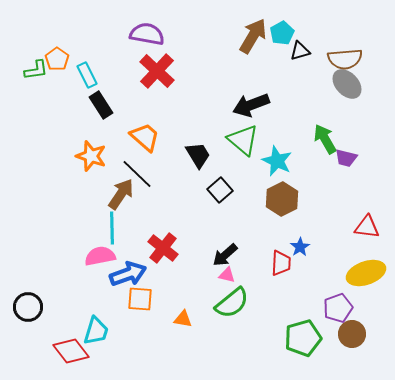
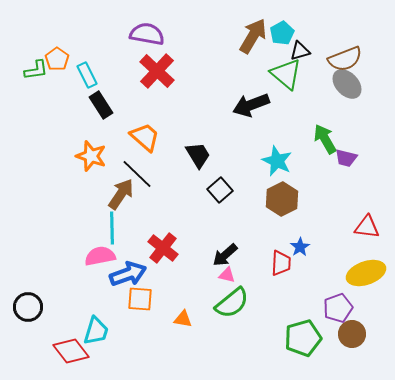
brown semicircle at (345, 59): rotated 16 degrees counterclockwise
green triangle at (243, 140): moved 43 px right, 66 px up
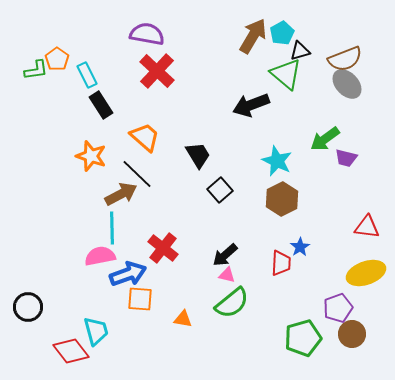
green arrow at (325, 139): rotated 96 degrees counterclockwise
brown arrow at (121, 194): rotated 28 degrees clockwise
cyan trapezoid at (96, 331): rotated 32 degrees counterclockwise
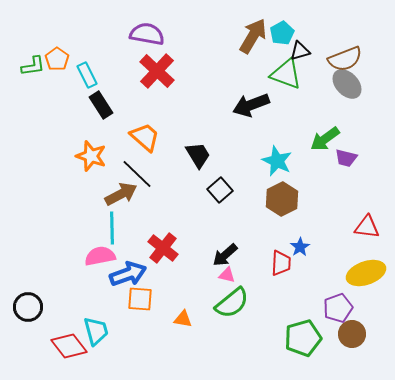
green L-shape at (36, 70): moved 3 px left, 4 px up
green triangle at (286, 74): rotated 20 degrees counterclockwise
red diamond at (71, 351): moved 2 px left, 5 px up
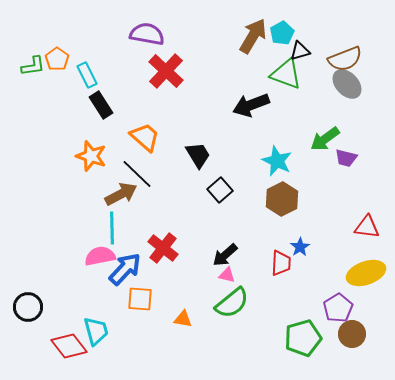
red cross at (157, 71): moved 9 px right
blue arrow at (128, 274): moved 3 px left, 5 px up; rotated 27 degrees counterclockwise
purple pentagon at (338, 308): rotated 12 degrees counterclockwise
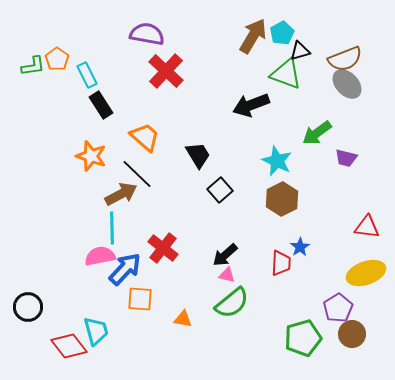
green arrow at (325, 139): moved 8 px left, 6 px up
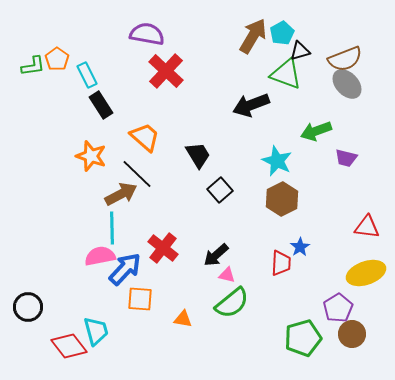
green arrow at (317, 133): moved 1 px left, 2 px up; rotated 16 degrees clockwise
black arrow at (225, 255): moved 9 px left
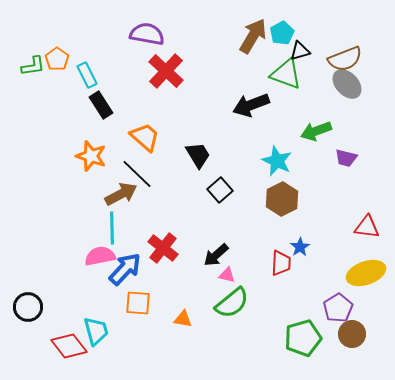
orange square at (140, 299): moved 2 px left, 4 px down
